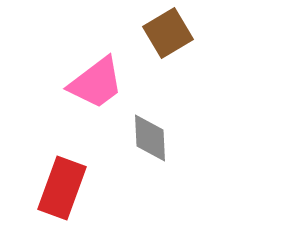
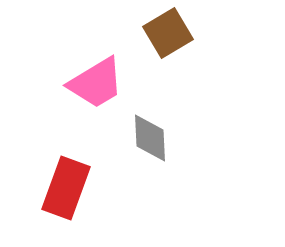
pink trapezoid: rotated 6 degrees clockwise
red rectangle: moved 4 px right
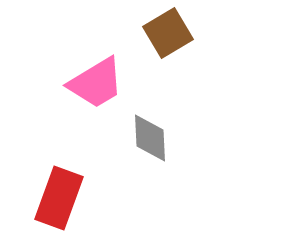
red rectangle: moved 7 px left, 10 px down
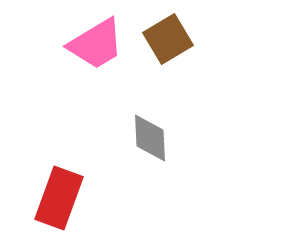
brown square: moved 6 px down
pink trapezoid: moved 39 px up
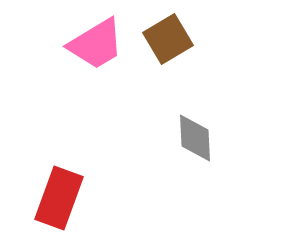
gray diamond: moved 45 px right
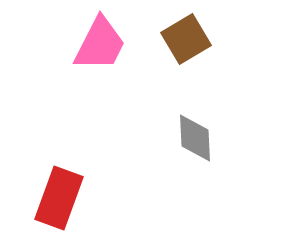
brown square: moved 18 px right
pink trapezoid: moved 4 px right; rotated 32 degrees counterclockwise
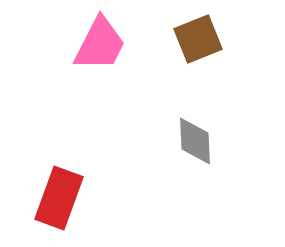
brown square: moved 12 px right; rotated 9 degrees clockwise
gray diamond: moved 3 px down
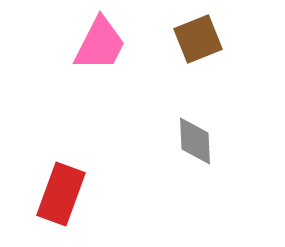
red rectangle: moved 2 px right, 4 px up
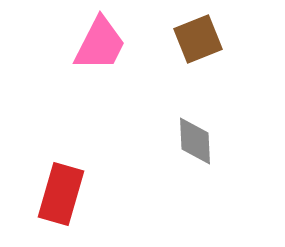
red rectangle: rotated 4 degrees counterclockwise
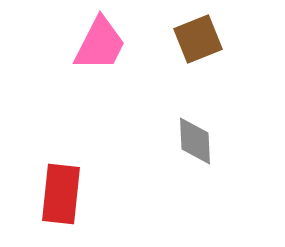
red rectangle: rotated 10 degrees counterclockwise
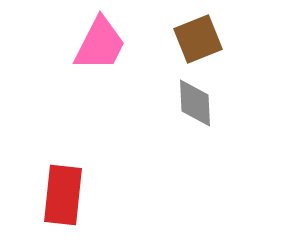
gray diamond: moved 38 px up
red rectangle: moved 2 px right, 1 px down
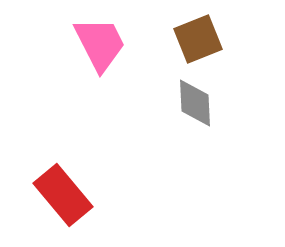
pink trapezoid: rotated 54 degrees counterclockwise
red rectangle: rotated 46 degrees counterclockwise
